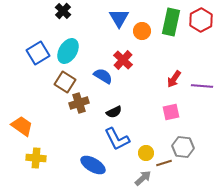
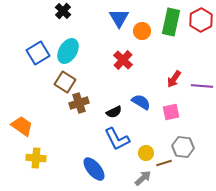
blue semicircle: moved 38 px right, 26 px down
blue ellipse: moved 1 px right, 4 px down; rotated 20 degrees clockwise
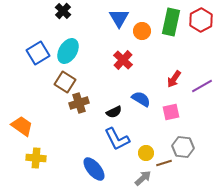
purple line: rotated 35 degrees counterclockwise
blue semicircle: moved 3 px up
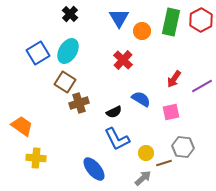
black cross: moved 7 px right, 3 px down
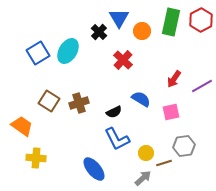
black cross: moved 29 px right, 18 px down
brown square: moved 16 px left, 19 px down
gray hexagon: moved 1 px right, 1 px up; rotated 15 degrees counterclockwise
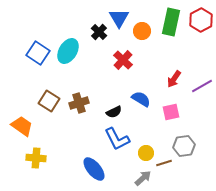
blue square: rotated 25 degrees counterclockwise
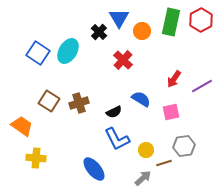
yellow circle: moved 3 px up
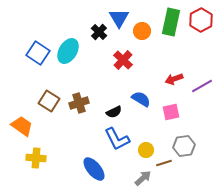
red arrow: rotated 36 degrees clockwise
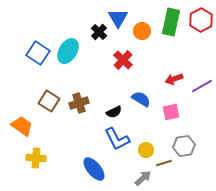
blue triangle: moved 1 px left
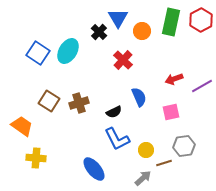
blue semicircle: moved 2 px left, 2 px up; rotated 36 degrees clockwise
